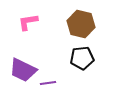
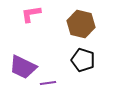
pink L-shape: moved 3 px right, 8 px up
black pentagon: moved 1 px right, 2 px down; rotated 25 degrees clockwise
purple trapezoid: moved 3 px up
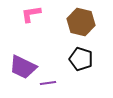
brown hexagon: moved 2 px up
black pentagon: moved 2 px left, 1 px up
